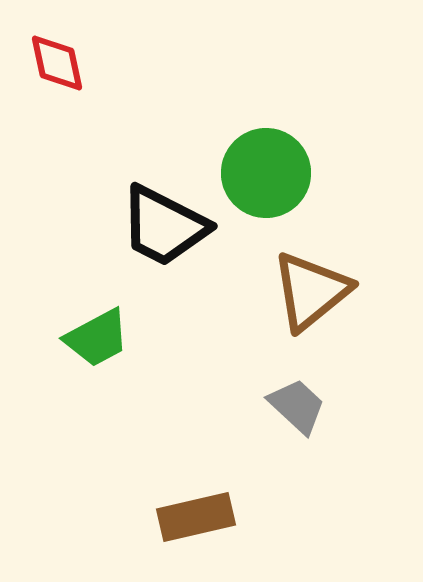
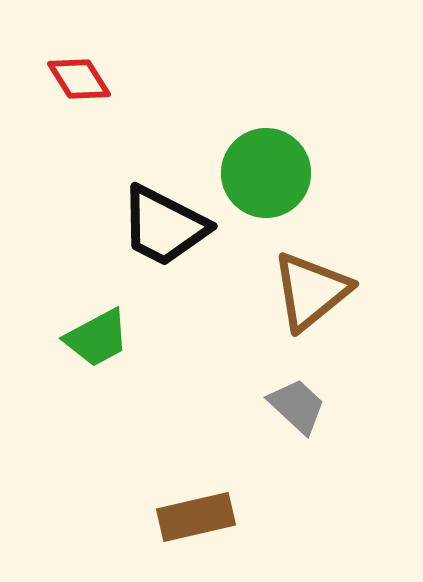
red diamond: moved 22 px right, 16 px down; rotated 20 degrees counterclockwise
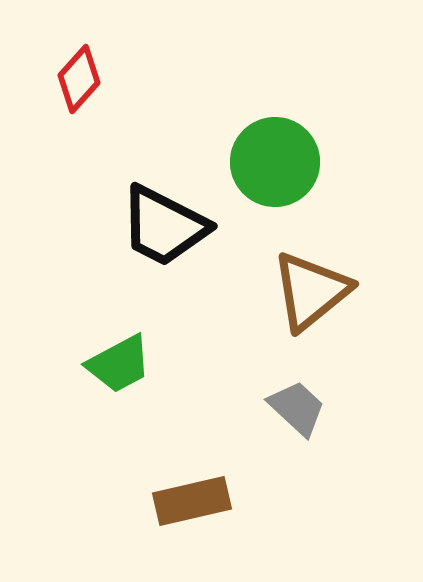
red diamond: rotated 74 degrees clockwise
green circle: moved 9 px right, 11 px up
green trapezoid: moved 22 px right, 26 px down
gray trapezoid: moved 2 px down
brown rectangle: moved 4 px left, 16 px up
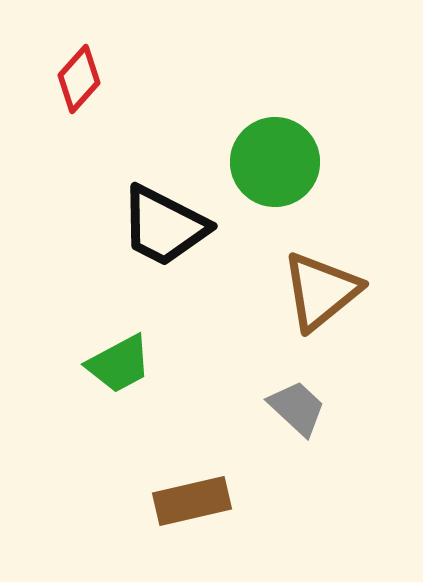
brown triangle: moved 10 px right
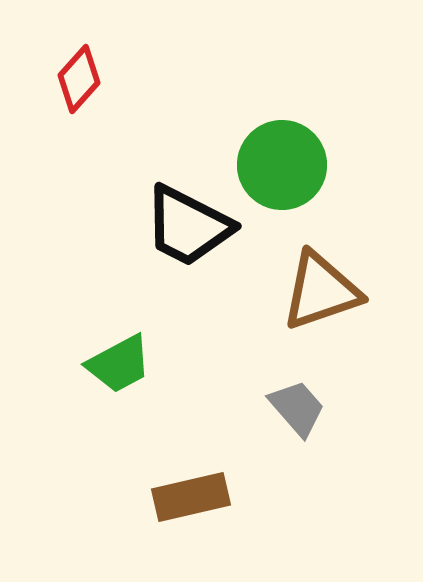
green circle: moved 7 px right, 3 px down
black trapezoid: moved 24 px right
brown triangle: rotated 20 degrees clockwise
gray trapezoid: rotated 6 degrees clockwise
brown rectangle: moved 1 px left, 4 px up
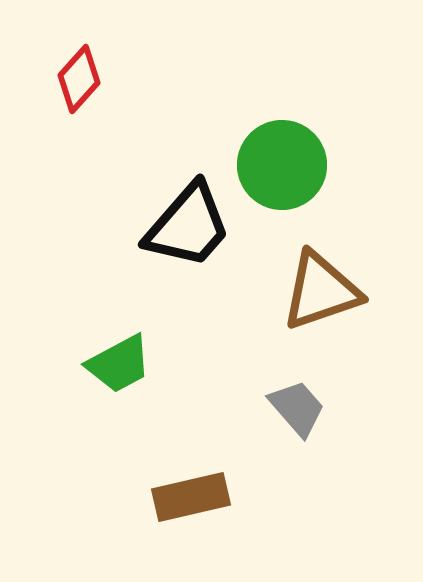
black trapezoid: rotated 76 degrees counterclockwise
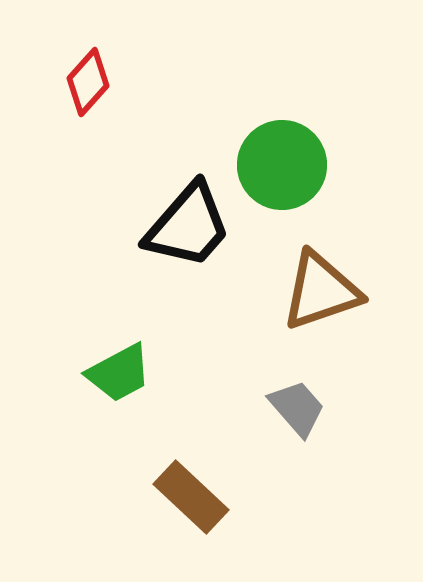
red diamond: moved 9 px right, 3 px down
green trapezoid: moved 9 px down
brown rectangle: rotated 56 degrees clockwise
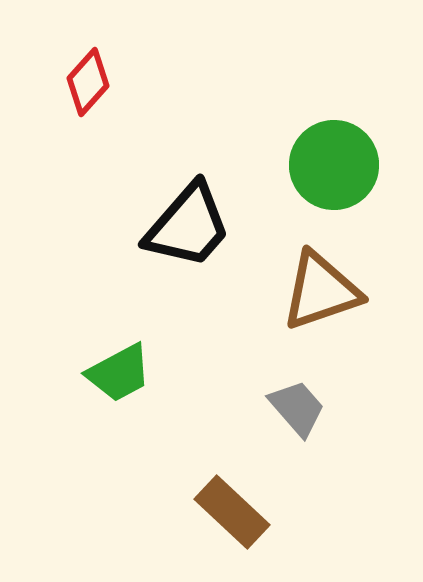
green circle: moved 52 px right
brown rectangle: moved 41 px right, 15 px down
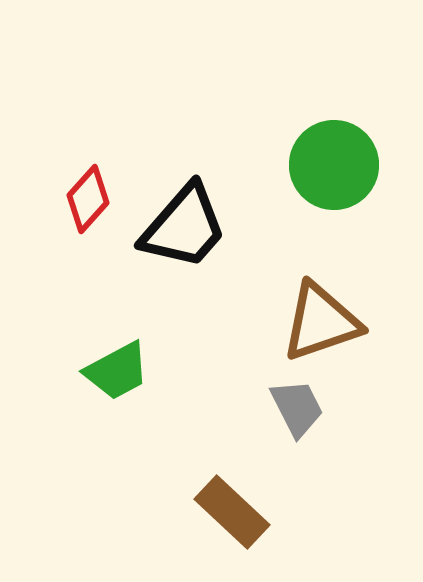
red diamond: moved 117 px down
black trapezoid: moved 4 px left, 1 px down
brown triangle: moved 31 px down
green trapezoid: moved 2 px left, 2 px up
gray trapezoid: rotated 14 degrees clockwise
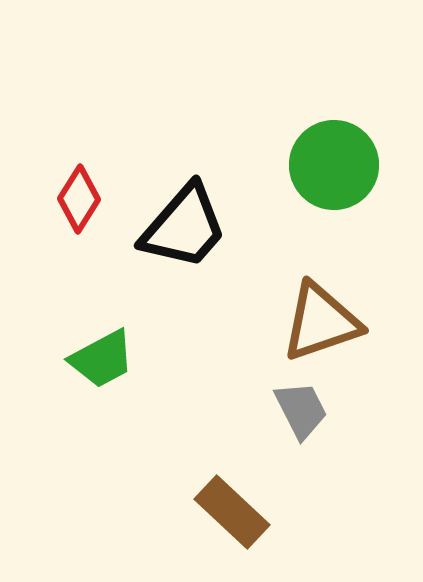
red diamond: moved 9 px left; rotated 10 degrees counterclockwise
green trapezoid: moved 15 px left, 12 px up
gray trapezoid: moved 4 px right, 2 px down
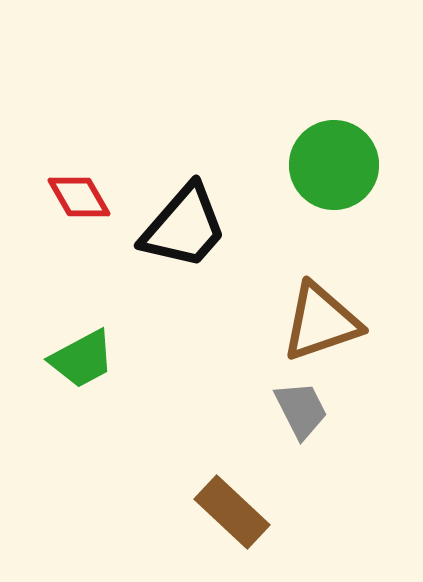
red diamond: moved 2 px up; rotated 62 degrees counterclockwise
green trapezoid: moved 20 px left
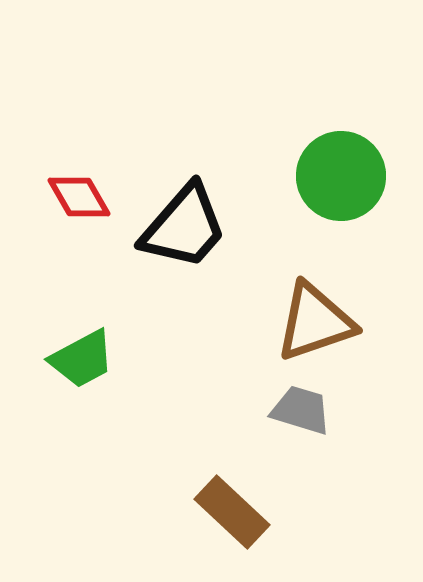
green circle: moved 7 px right, 11 px down
brown triangle: moved 6 px left
gray trapezoid: rotated 46 degrees counterclockwise
